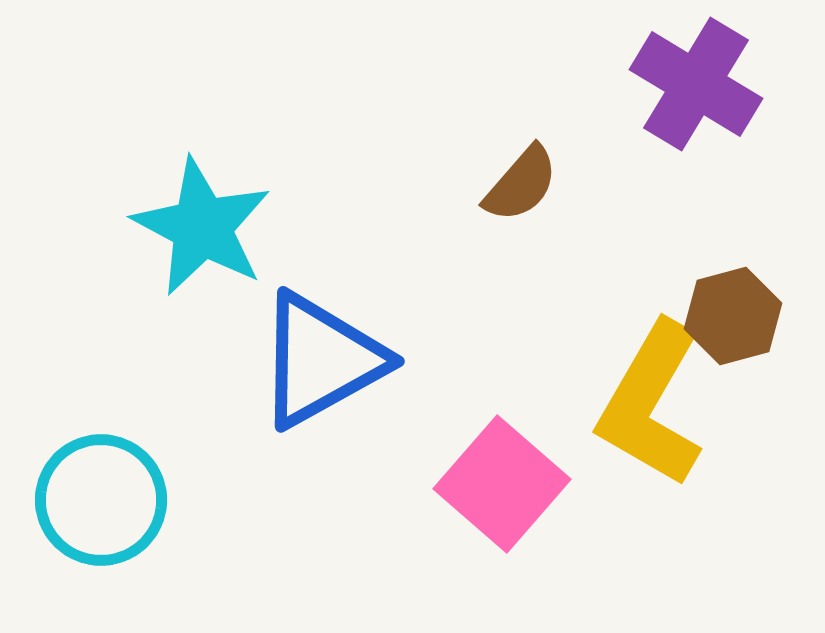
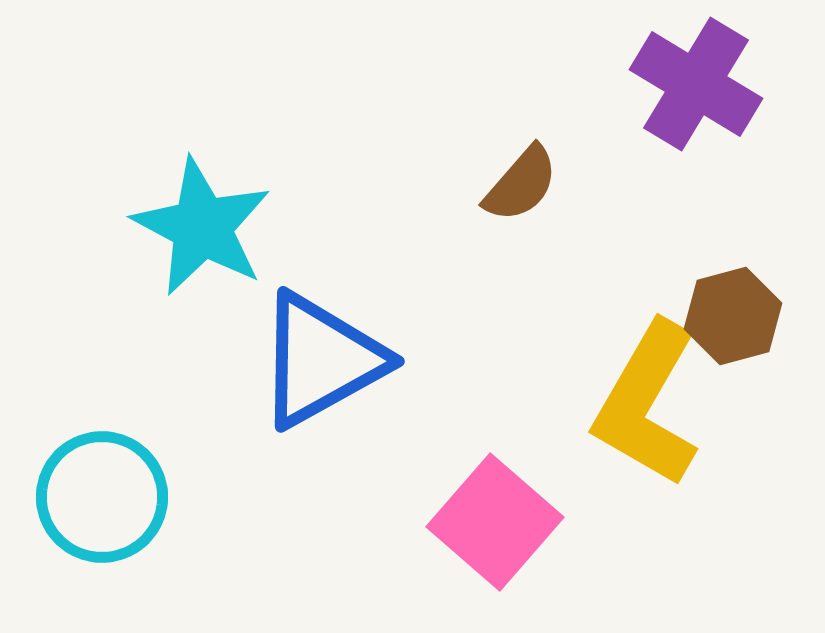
yellow L-shape: moved 4 px left
pink square: moved 7 px left, 38 px down
cyan circle: moved 1 px right, 3 px up
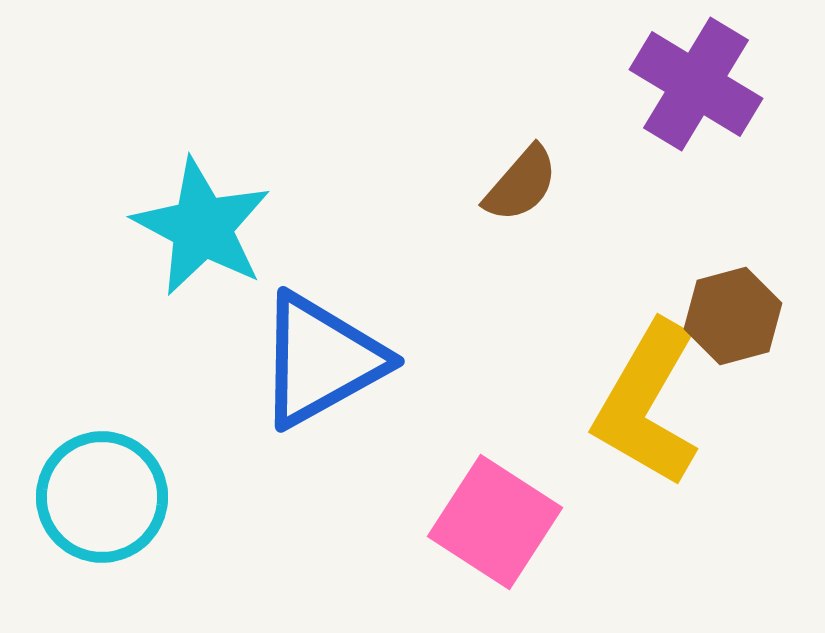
pink square: rotated 8 degrees counterclockwise
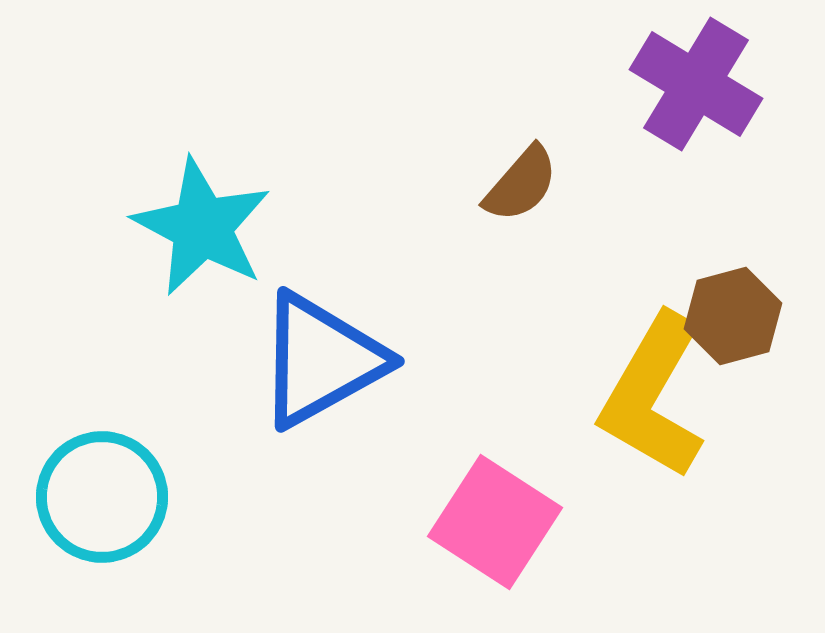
yellow L-shape: moved 6 px right, 8 px up
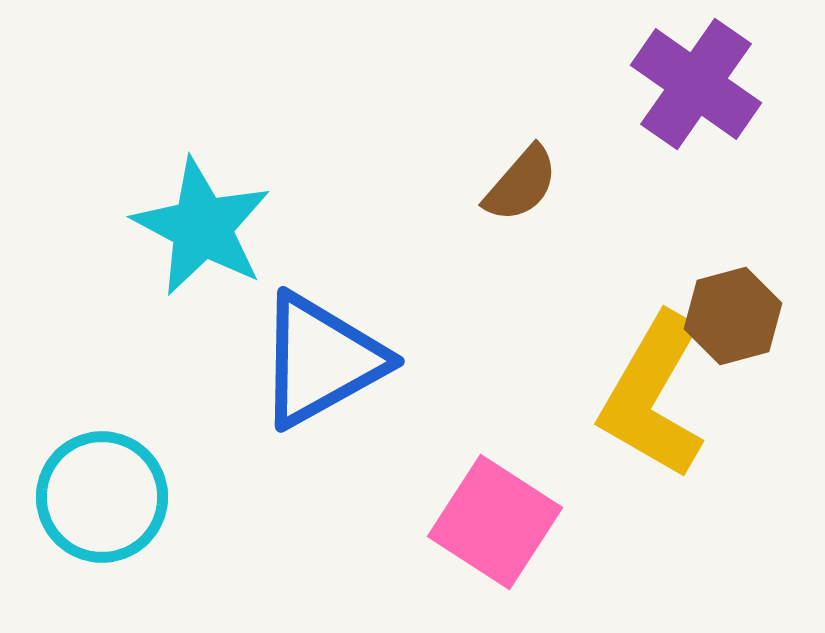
purple cross: rotated 4 degrees clockwise
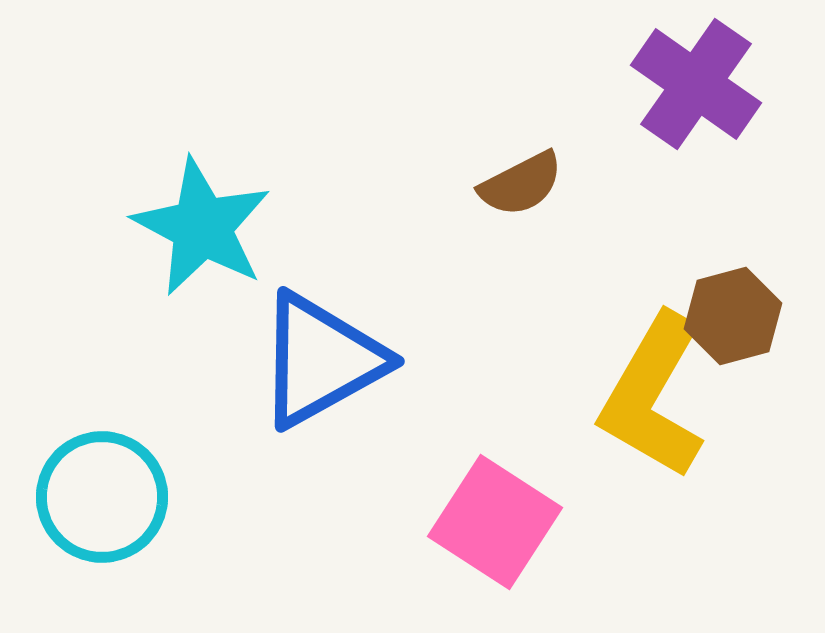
brown semicircle: rotated 22 degrees clockwise
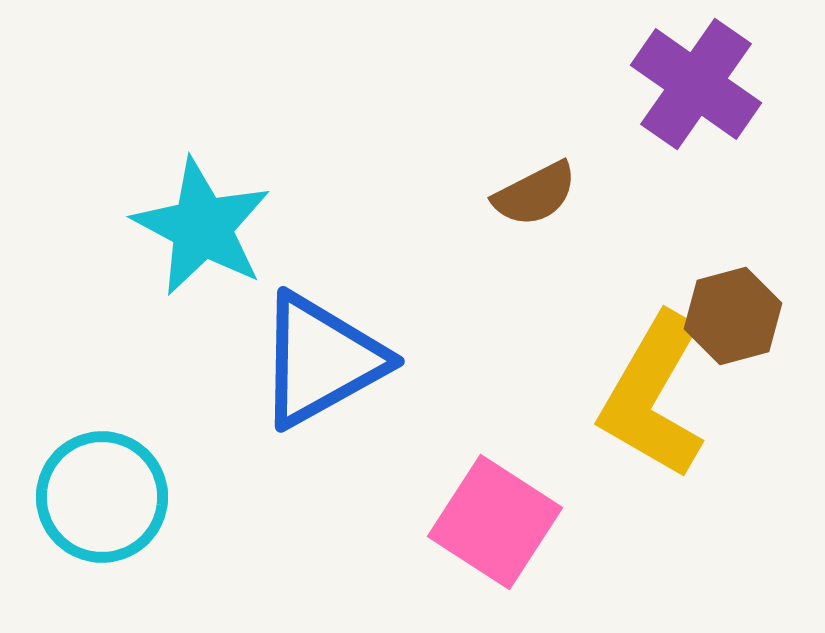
brown semicircle: moved 14 px right, 10 px down
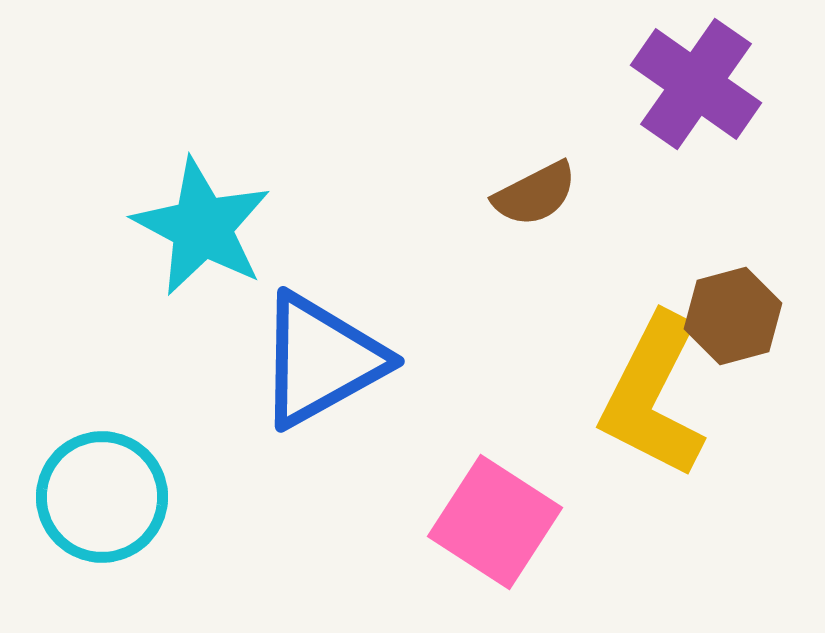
yellow L-shape: rotated 3 degrees counterclockwise
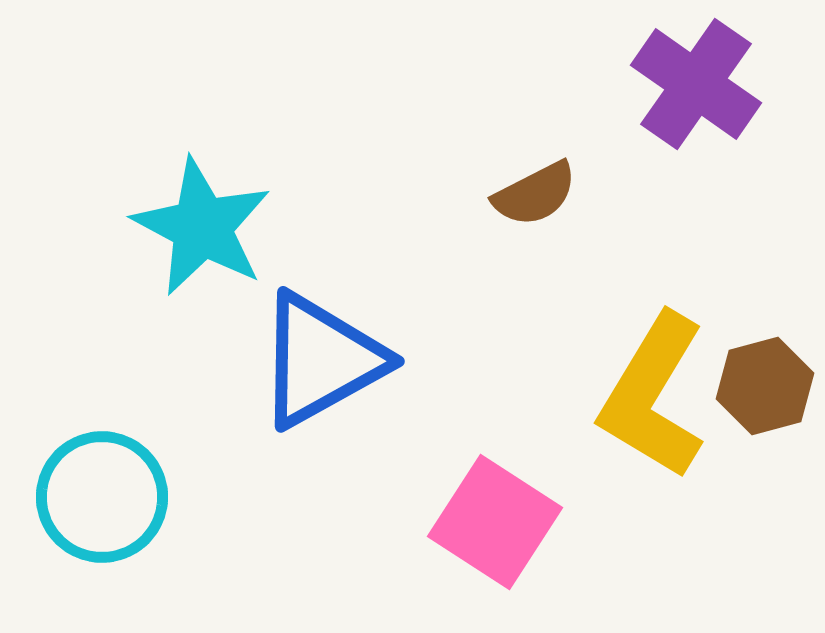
brown hexagon: moved 32 px right, 70 px down
yellow L-shape: rotated 4 degrees clockwise
